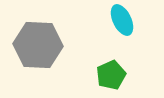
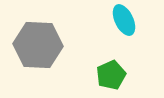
cyan ellipse: moved 2 px right
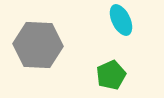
cyan ellipse: moved 3 px left
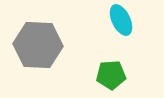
green pentagon: rotated 20 degrees clockwise
